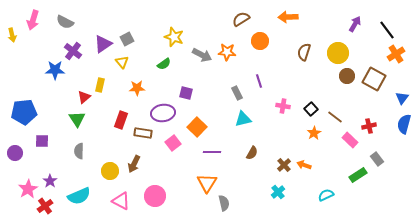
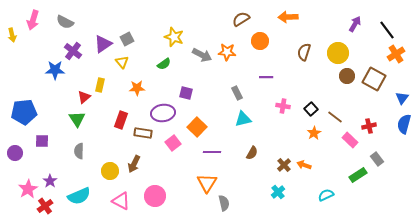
purple line at (259, 81): moved 7 px right, 4 px up; rotated 72 degrees counterclockwise
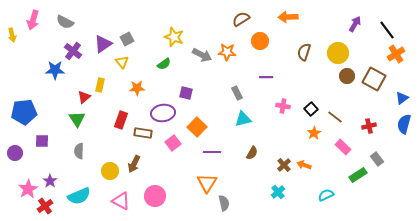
blue triangle at (402, 98): rotated 16 degrees clockwise
pink rectangle at (350, 140): moved 7 px left, 7 px down
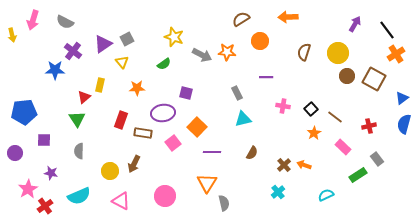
purple square at (42, 141): moved 2 px right, 1 px up
purple star at (50, 181): moved 1 px right, 8 px up; rotated 24 degrees counterclockwise
pink circle at (155, 196): moved 10 px right
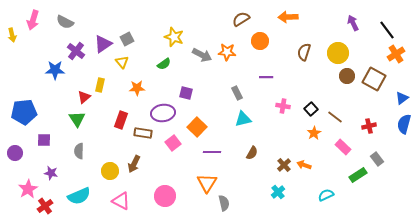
purple arrow at (355, 24): moved 2 px left, 1 px up; rotated 56 degrees counterclockwise
purple cross at (73, 51): moved 3 px right
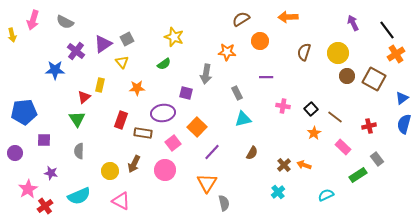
gray arrow at (202, 55): moved 4 px right, 19 px down; rotated 72 degrees clockwise
purple line at (212, 152): rotated 48 degrees counterclockwise
pink circle at (165, 196): moved 26 px up
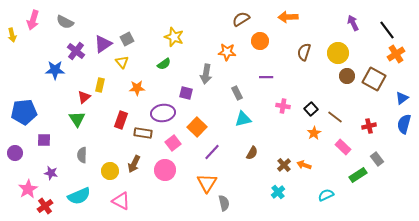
gray semicircle at (79, 151): moved 3 px right, 4 px down
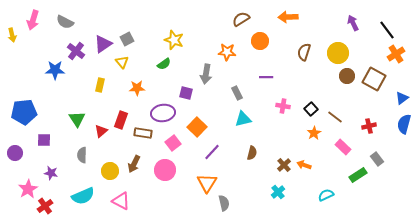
yellow star at (174, 37): moved 3 px down
red triangle at (84, 97): moved 17 px right, 34 px down
brown semicircle at (252, 153): rotated 16 degrees counterclockwise
cyan semicircle at (79, 196): moved 4 px right
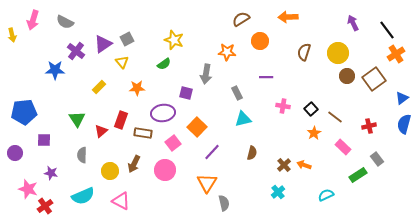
brown square at (374, 79): rotated 25 degrees clockwise
yellow rectangle at (100, 85): moved 1 px left, 2 px down; rotated 32 degrees clockwise
pink star at (28, 189): rotated 24 degrees counterclockwise
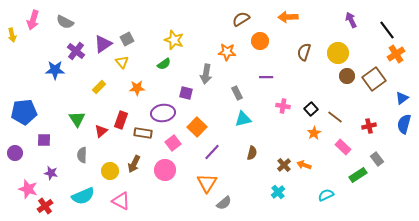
purple arrow at (353, 23): moved 2 px left, 3 px up
gray semicircle at (224, 203): rotated 63 degrees clockwise
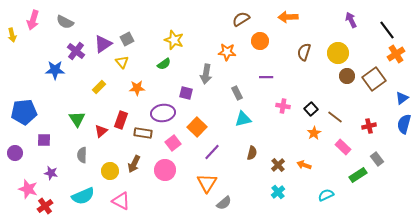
brown cross at (284, 165): moved 6 px left
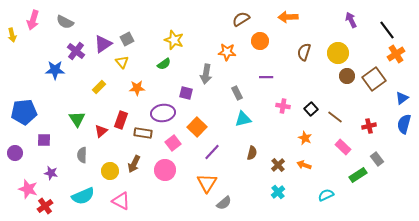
orange star at (314, 133): moved 9 px left, 5 px down; rotated 16 degrees counterclockwise
